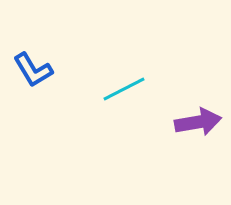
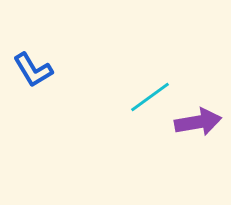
cyan line: moved 26 px right, 8 px down; rotated 9 degrees counterclockwise
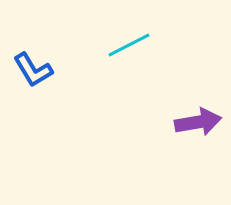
cyan line: moved 21 px left, 52 px up; rotated 9 degrees clockwise
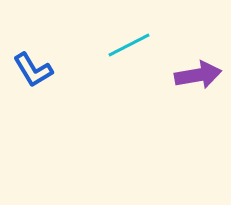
purple arrow: moved 47 px up
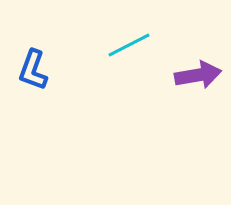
blue L-shape: rotated 51 degrees clockwise
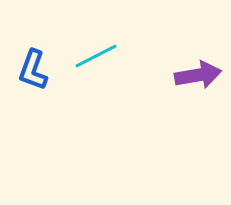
cyan line: moved 33 px left, 11 px down
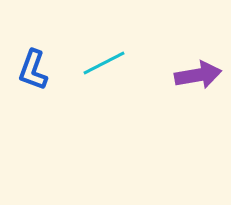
cyan line: moved 8 px right, 7 px down
